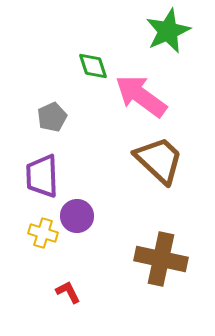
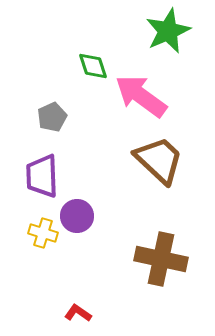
red L-shape: moved 10 px right, 21 px down; rotated 28 degrees counterclockwise
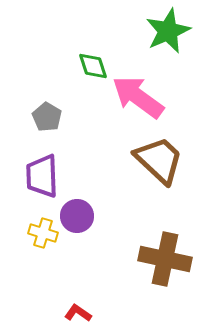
pink arrow: moved 3 px left, 1 px down
gray pentagon: moved 5 px left; rotated 16 degrees counterclockwise
brown cross: moved 4 px right
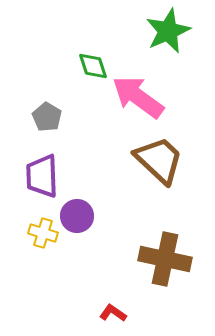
red L-shape: moved 35 px right
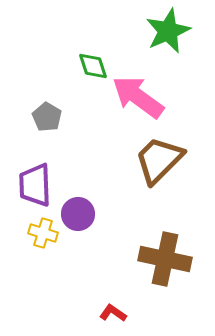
brown trapezoid: rotated 88 degrees counterclockwise
purple trapezoid: moved 7 px left, 9 px down
purple circle: moved 1 px right, 2 px up
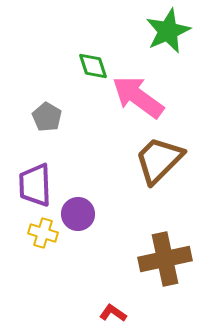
brown cross: rotated 24 degrees counterclockwise
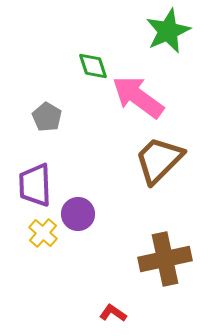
yellow cross: rotated 24 degrees clockwise
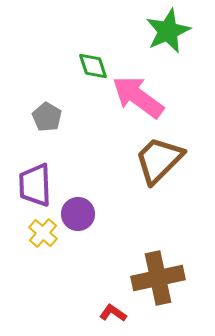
brown cross: moved 7 px left, 19 px down
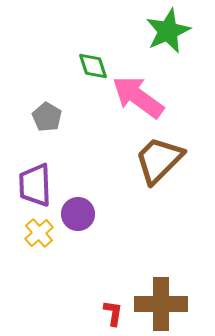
yellow cross: moved 4 px left; rotated 8 degrees clockwise
brown cross: moved 3 px right, 26 px down; rotated 12 degrees clockwise
red L-shape: rotated 64 degrees clockwise
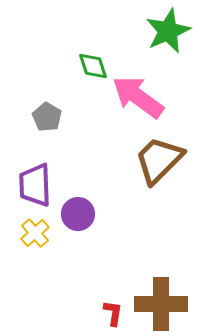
yellow cross: moved 4 px left
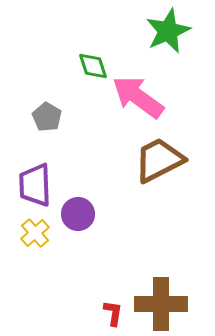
brown trapezoid: rotated 18 degrees clockwise
